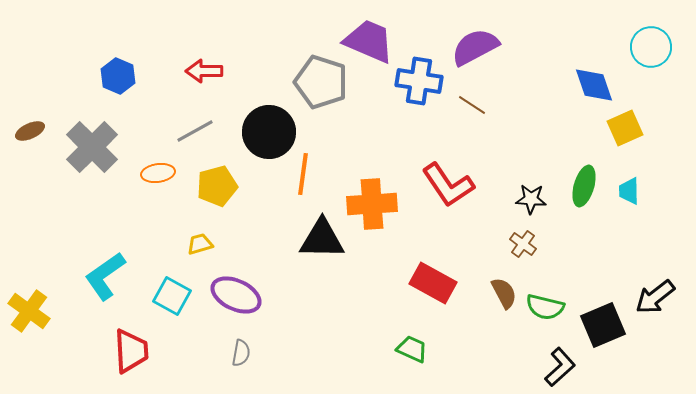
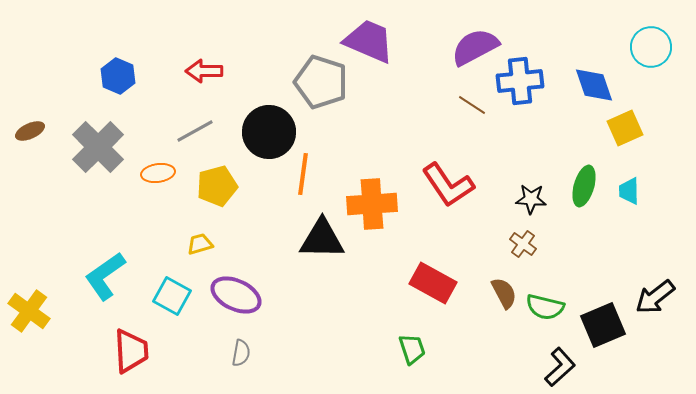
blue cross: moved 101 px right; rotated 15 degrees counterclockwise
gray cross: moved 6 px right
green trapezoid: rotated 48 degrees clockwise
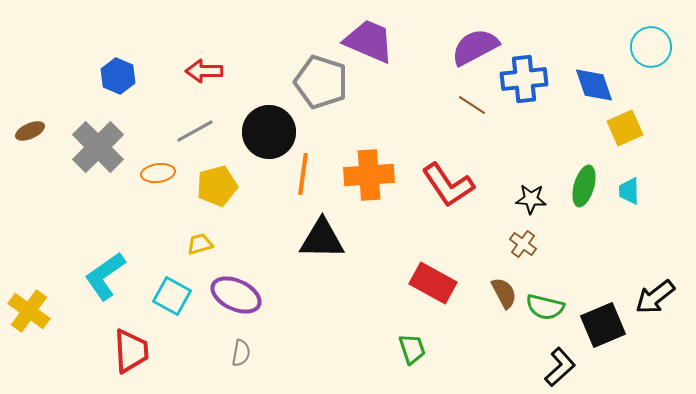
blue cross: moved 4 px right, 2 px up
orange cross: moved 3 px left, 29 px up
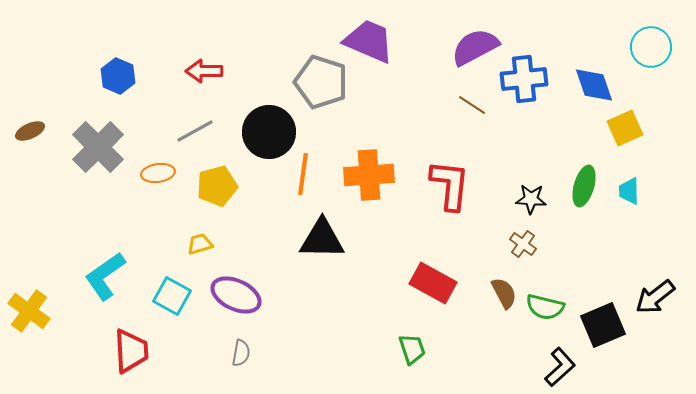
red L-shape: moved 2 px right; rotated 140 degrees counterclockwise
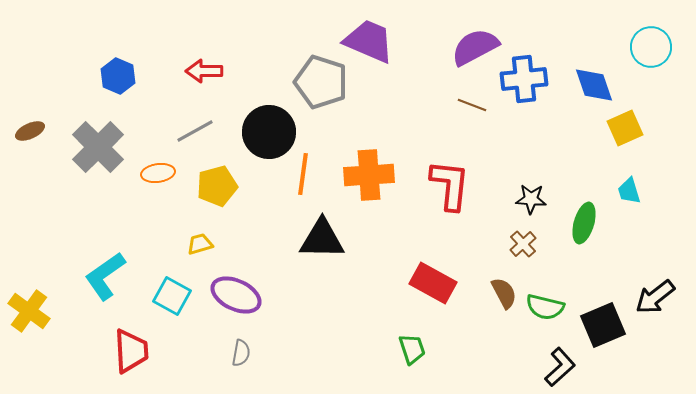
brown line: rotated 12 degrees counterclockwise
green ellipse: moved 37 px down
cyan trapezoid: rotated 16 degrees counterclockwise
brown cross: rotated 12 degrees clockwise
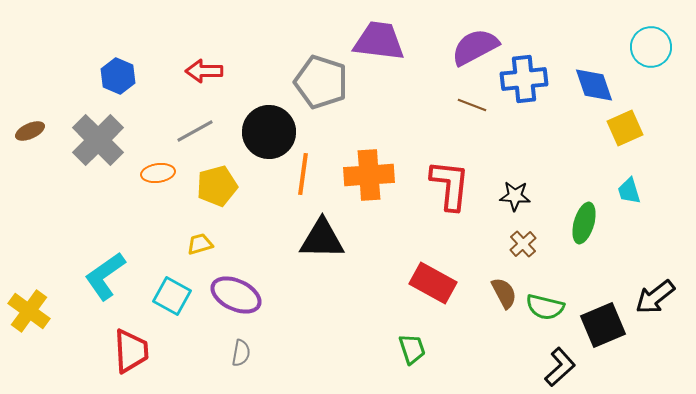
purple trapezoid: moved 10 px right; rotated 16 degrees counterclockwise
gray cross: moved 7 px up
black star: moved 16 px left, 3 px up
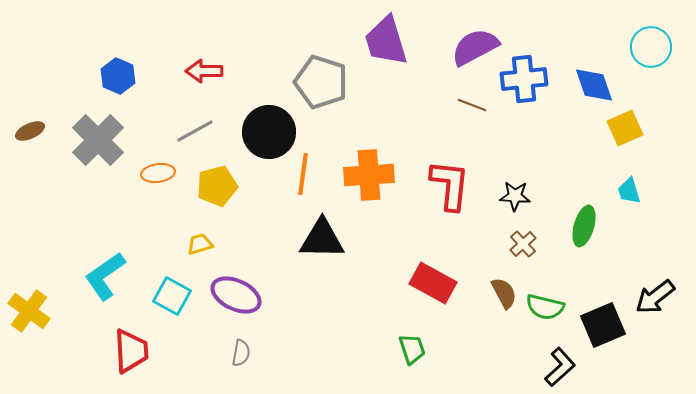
purple trapezoid: moved 7 px right; rotated 114 degrees counterclockwise
green ellipse: moved 3 px down
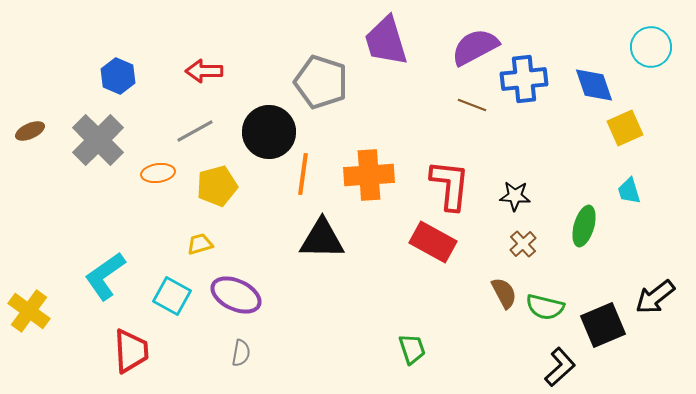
red rectangle: moved 41 px up
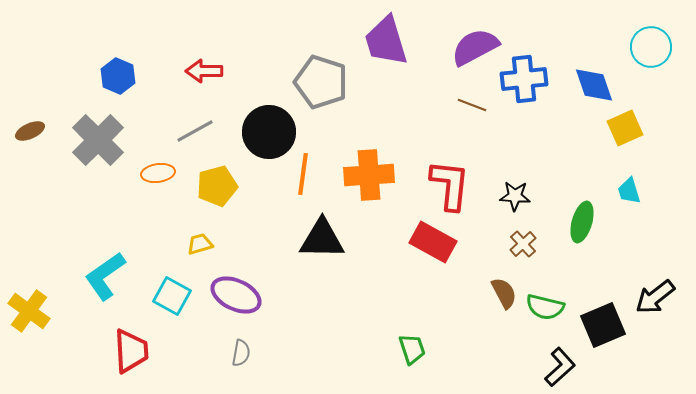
green ellipse: moved 2 px left, 4 px up
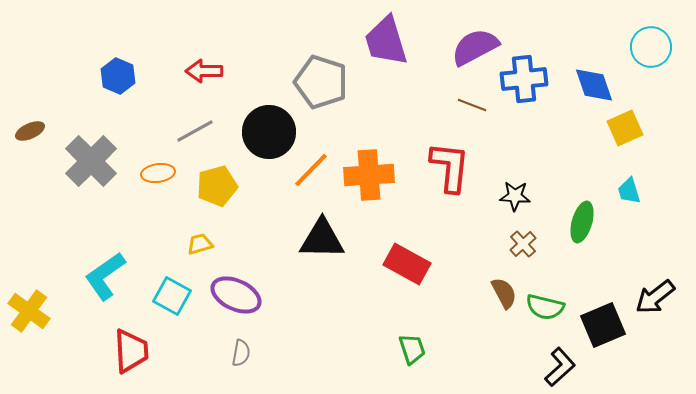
gray cross: moved 7 px left, 21 px down
orange line: moved 8 px right, 4 px up; rotated 36 degrees clockwise
red L-shape: moved 18 px up
red rectangle: moved 26 px left, 22 px down
